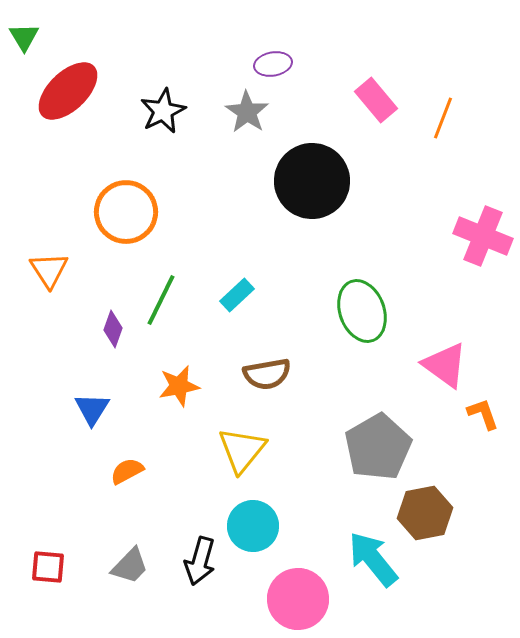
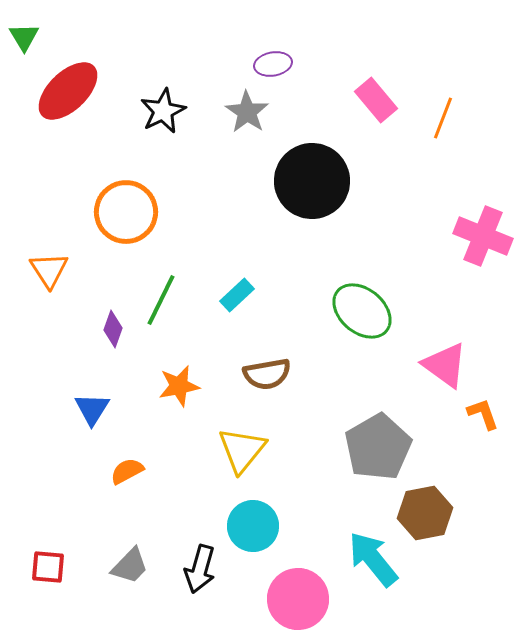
green ellipse: rotated 30 degrees counterclockwise
black arrow: moved 8 px down
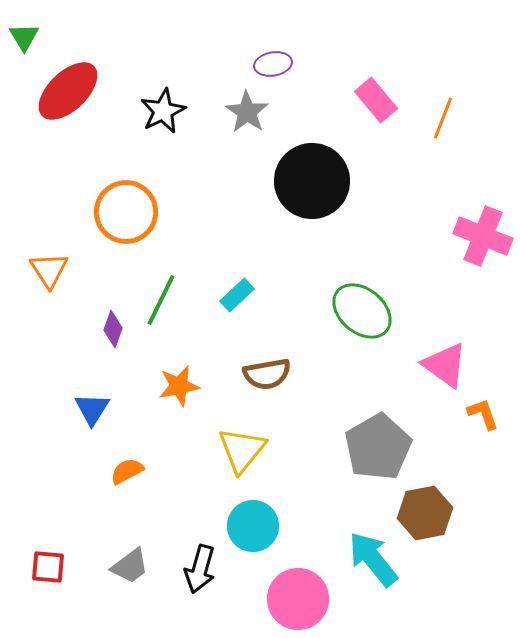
gray trapezoid: rotated 9 degrees clockwise
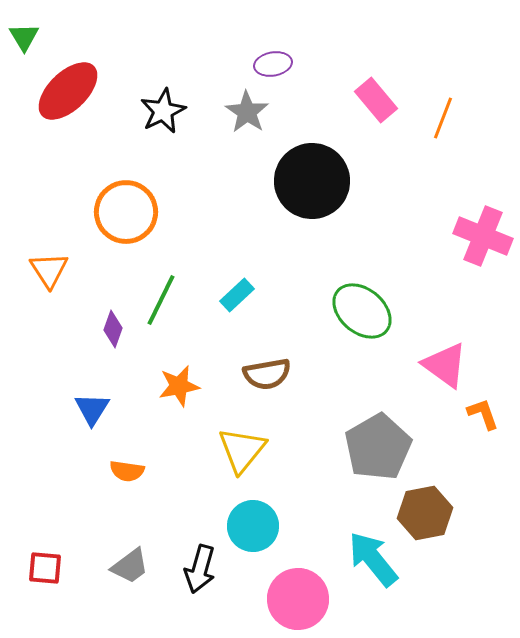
orange semicircle: rotated 144 degrees counterclockwise
red square: moved 3 px left, 1 px down
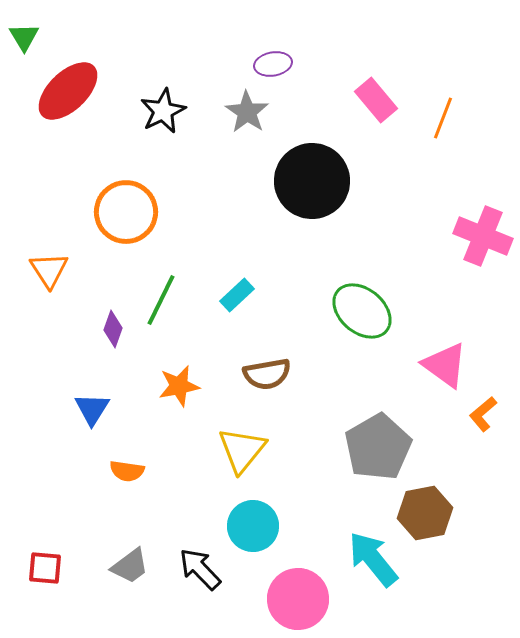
orange L-shape: rotated 111 degrees counterclockwise
black arrow: rotated 120 degrees clockwise
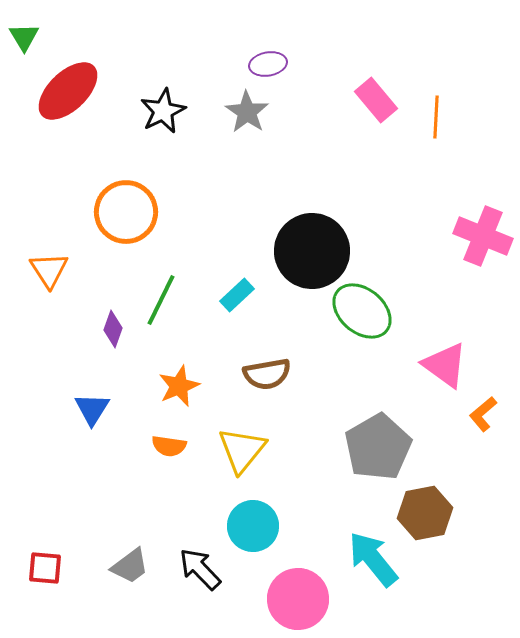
purple ellipse: moved 5 px left
orange line: moved 7 px left, 1 px up; rotated 18 degrees counterclockwise
black circle: moved 70 px down
orange star: rotated 12 degrees counterclockwise
orange semicircle: moved 42 px right, 25 px up
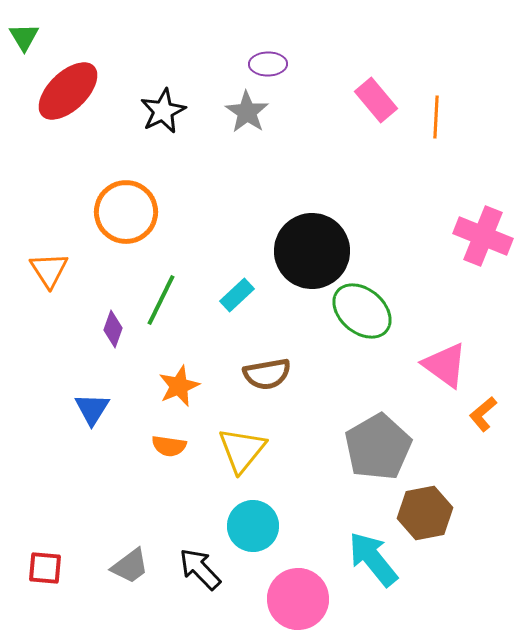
purple ellipse: rotated 9 degrees clockwise
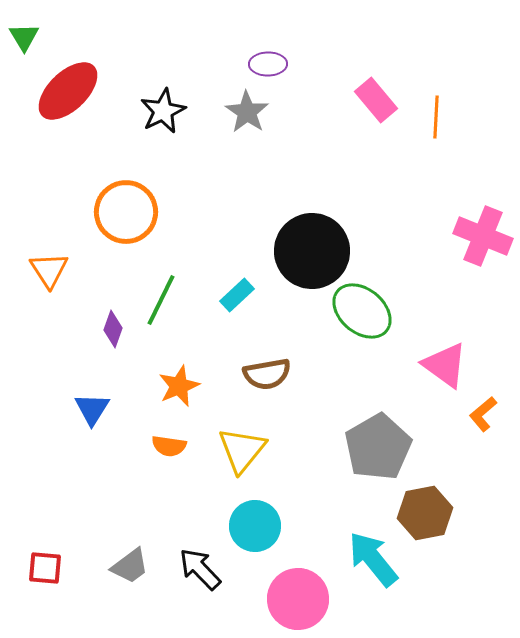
cyan circle: moved 2 px right
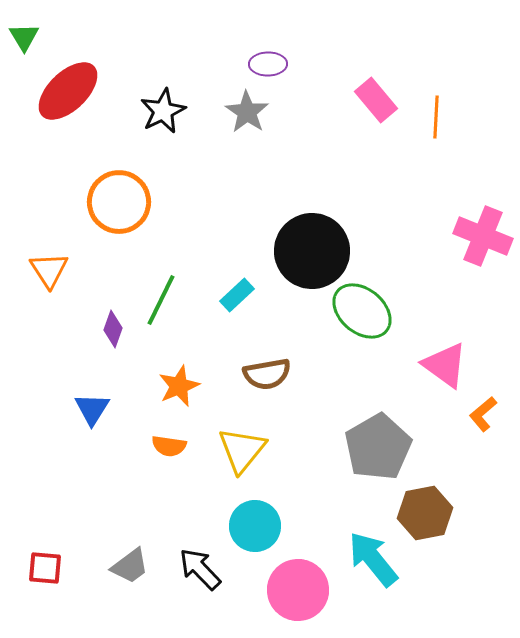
orange circle: moved 7 px left, 10 px up
pink circle: moved 9 px up
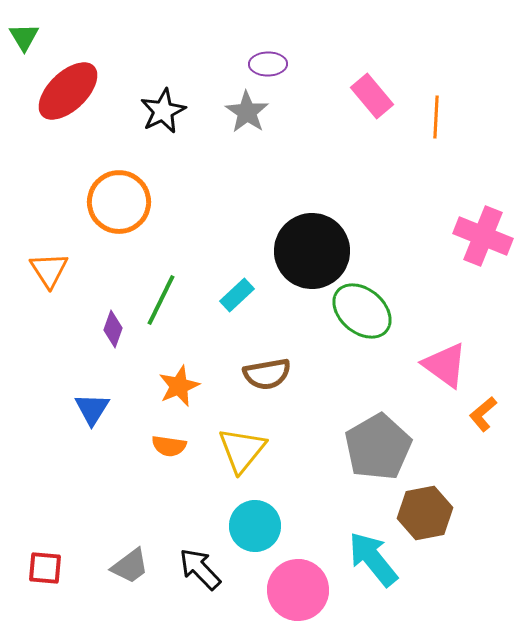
pink rectangle: moved 4 px left, 4 px up
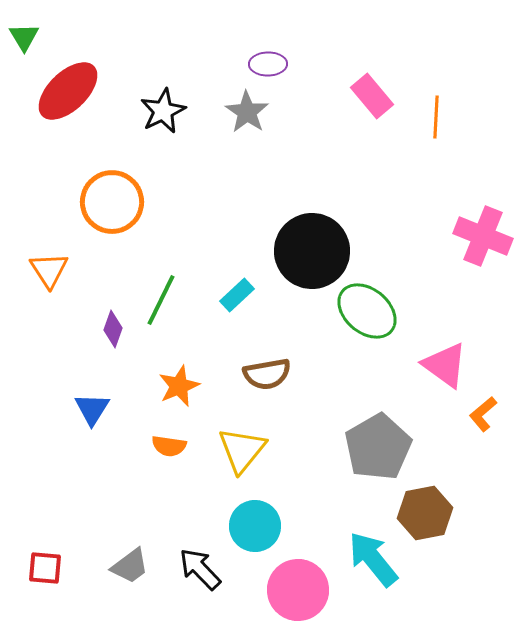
orange circle: moved 7 px left
green ellipse: moved 5 px right
